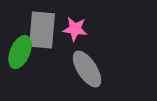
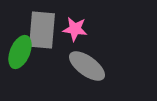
gray ellipse: moved 3 px up; rotated 21 degrees counterclockwise
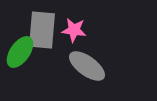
pink star: moved 1 px left, 1 px down
green ellipse: rotated 12 degrees clockwise
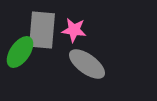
gray ellipse: moved 2 px up
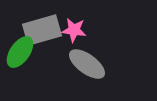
gray rectangle: rotated 69 degrees clockwise
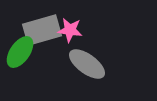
pink star: moved 4 px left
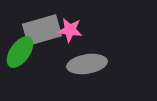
gray ellipse: rotated 45 degrees counterclockwise
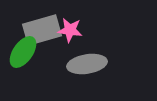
green ellipse: moved 3 px right
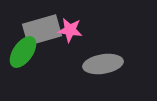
gray ellipse: moved 16 px right
